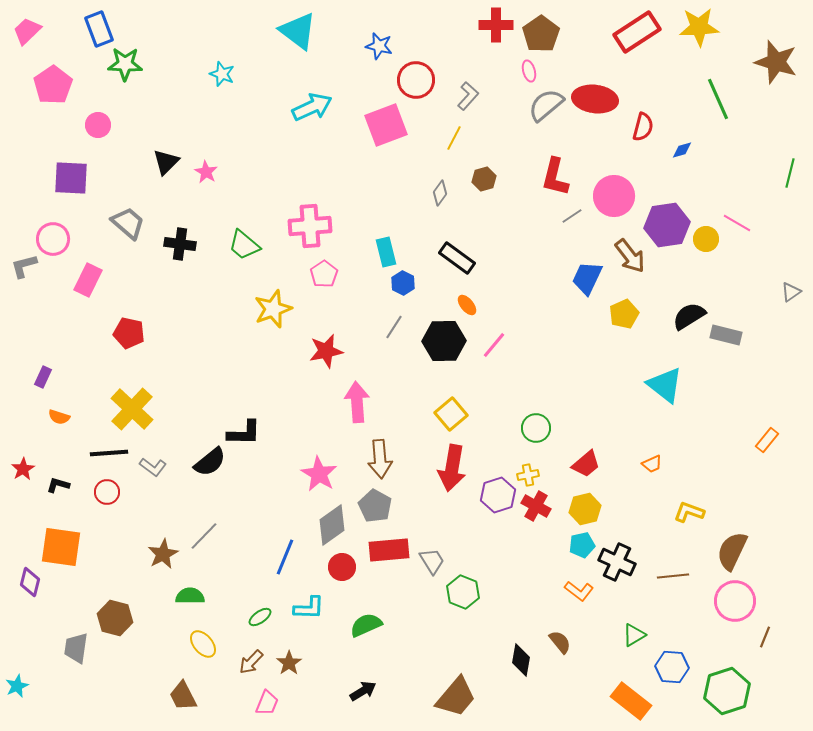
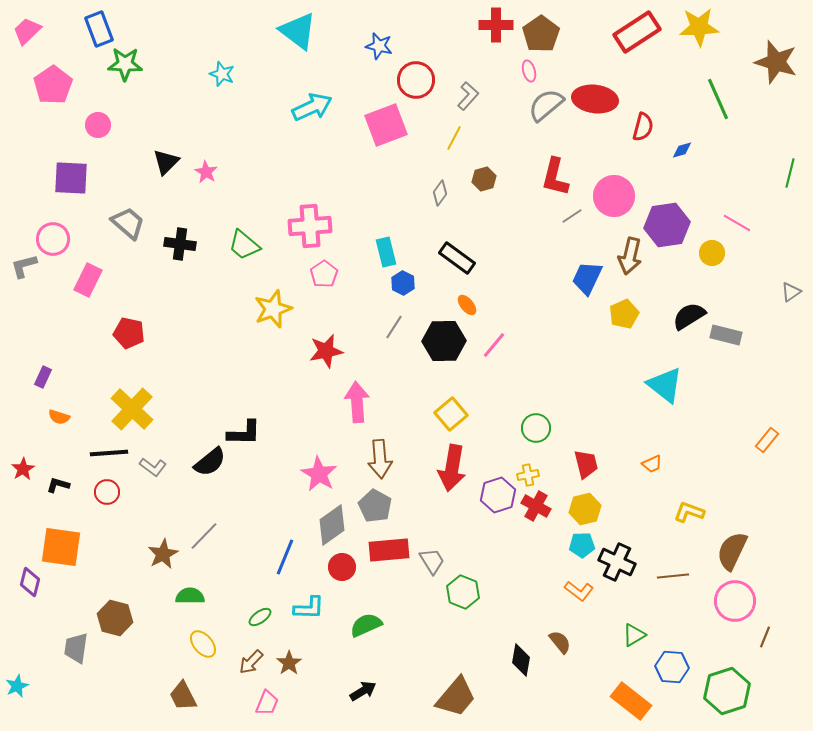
yellow circle at (706, 239): moved 6 px right, 14 px down
brown arrow at (630, 256): rotated 51 degrees clockwise
red trapezoid at (586, 464): rotated 64 degrees counterclockwise
cyan pentagon at (582, 545): rotated 10 degrees clockwise
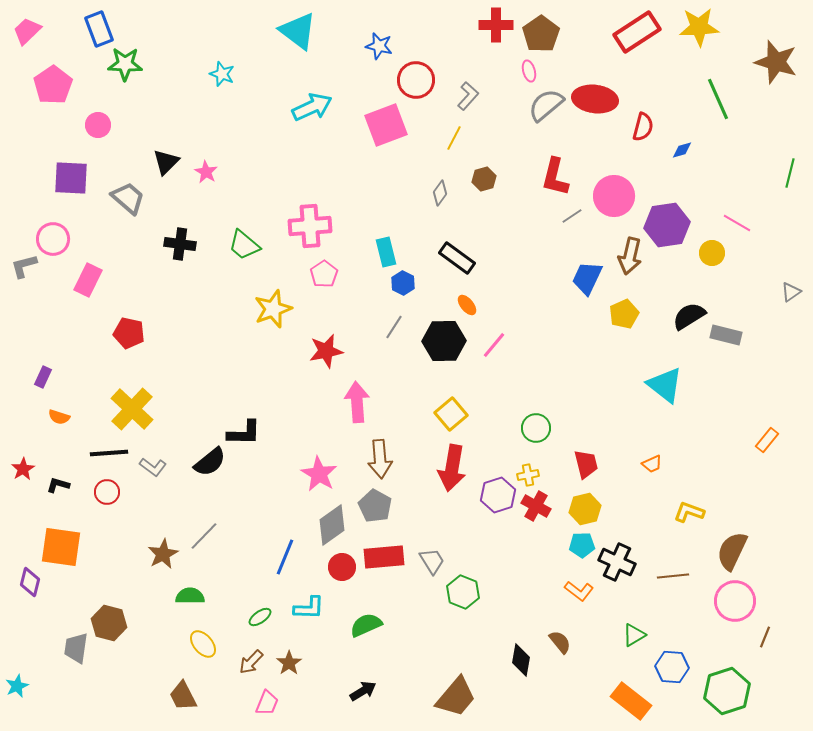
gray trapezoid at (128, 223): moved 25 px up
red rectangle at (389, 550): moved 5 px left, 7 px down
brown hexagon at (115, 618): moved 6 px left, 5 px down
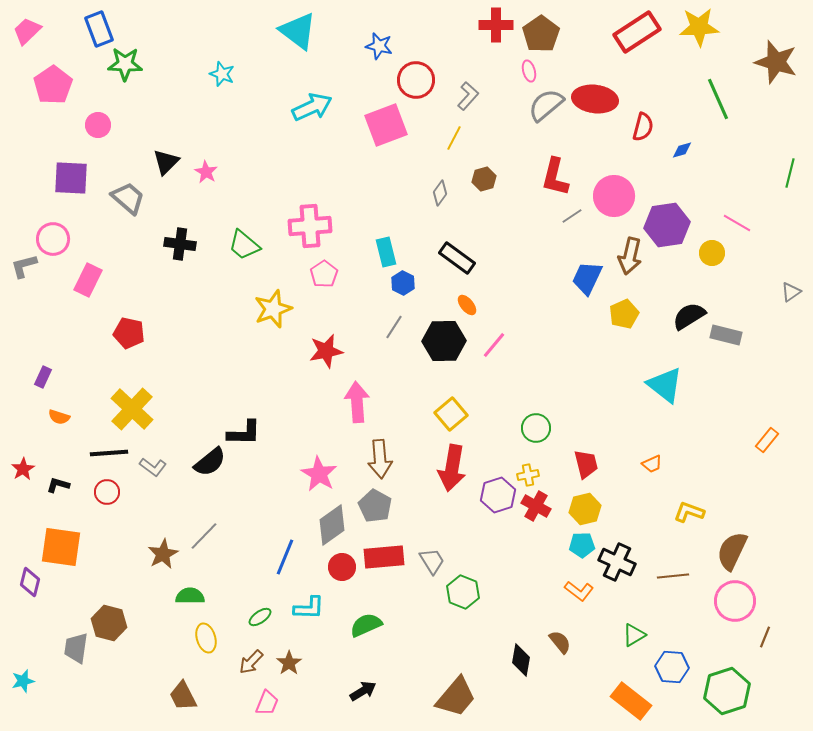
yellow ellipse at (203, 644): moved 3 px right, 6 px up; rotated 24 degrees clockwise
cyan star at (17, 686): moved 6 px right, 5 px up; rotated 10 degrees clockwise
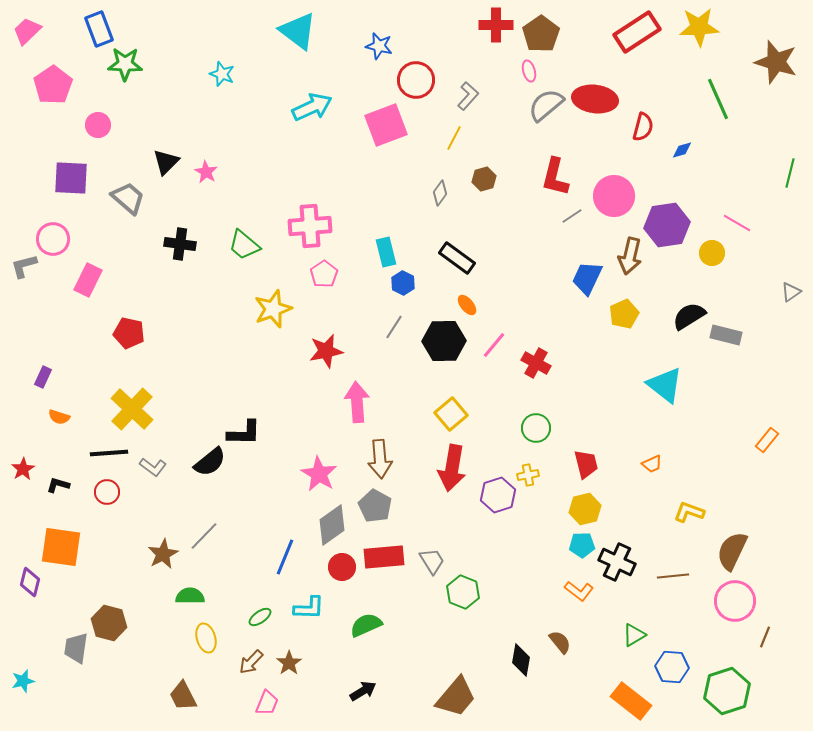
red cross at (536, 506): moved 143 px up
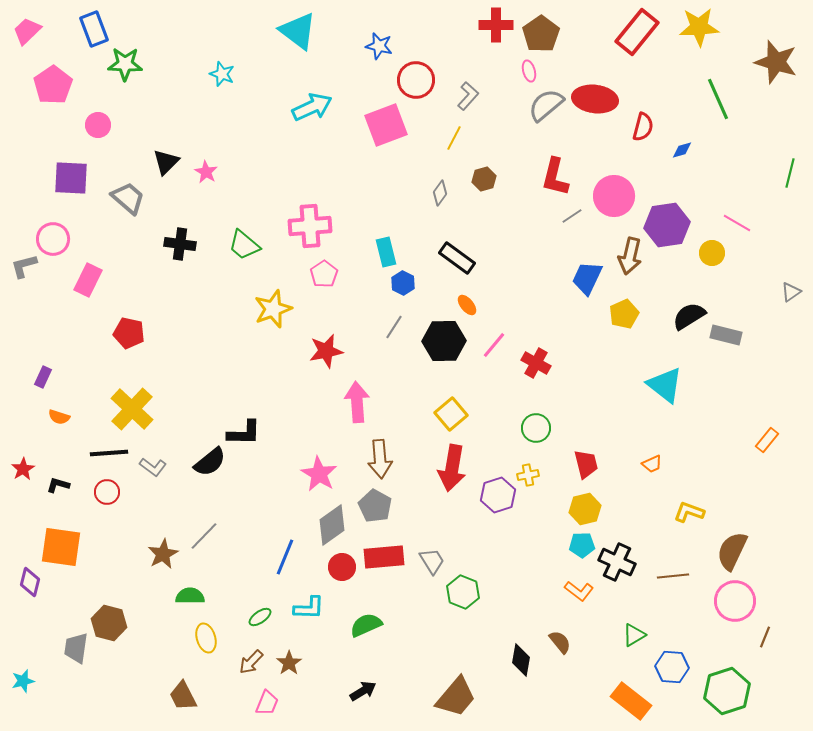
blue rectangle at (99, 29): moved 5 px left
red rectangle at (637, 32): rotated 18 degrees counterclockwise
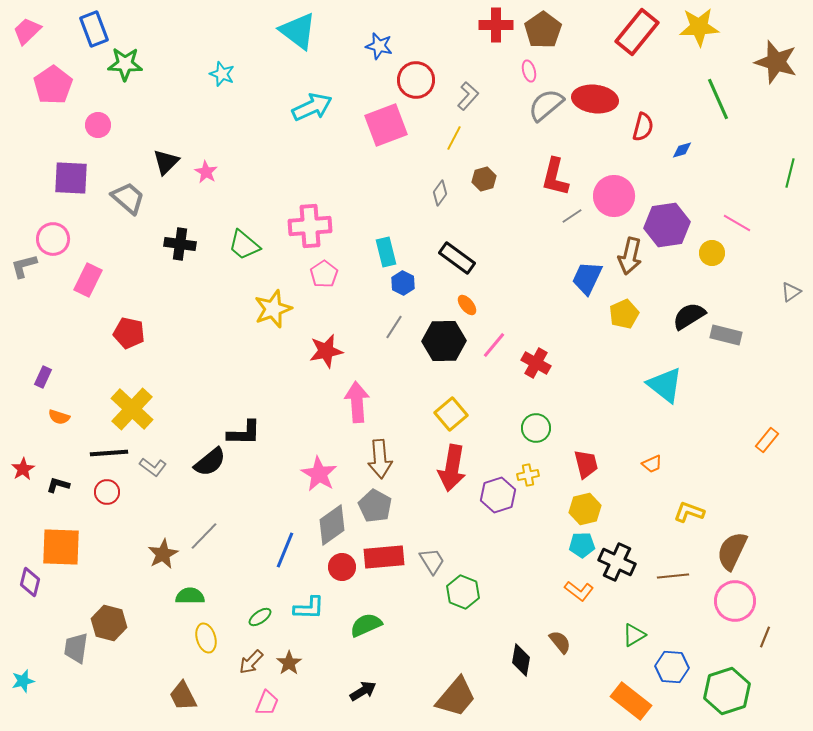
brown pentagon at (541, 34): moved 2 px right, 4 px up
orange square at (61, 547): rotated 6 degrees counterclockwise
blue line at (285, 557): moved 7 px up
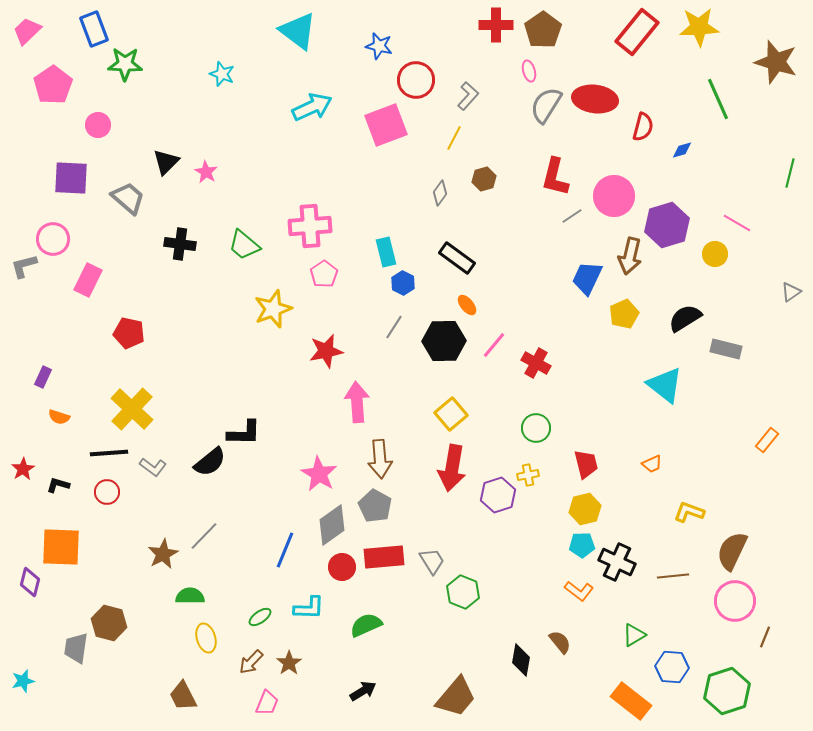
gray semicircle at (546, 105): rotated 18 degrees counterclockwise
purple hexagon at (667, 225): rotated 9 degrees counterclockwise
yellow circle at (712, 253): moved 3 px right, 1 px down
black semicircle at (689, 316): moved 4 px left, 2 px down
gray rectangle at (726, 335): moved 14 px down
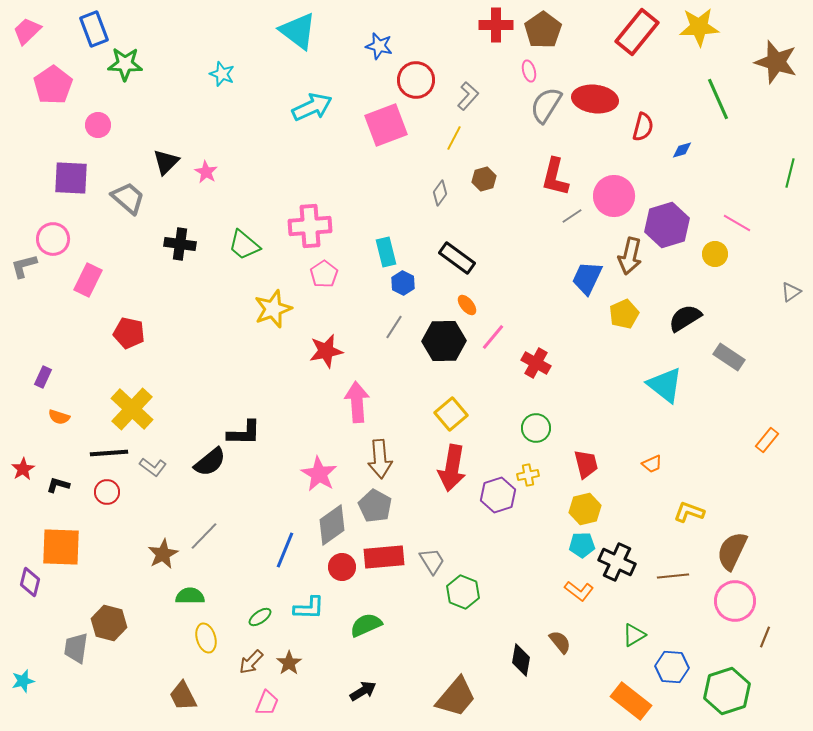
pink line at (494, 345): moved 1 px left, 8 px up
gray rectangle at (726, 349): moved 3 px right, 8 px down; rotated 20 degrees clockwise
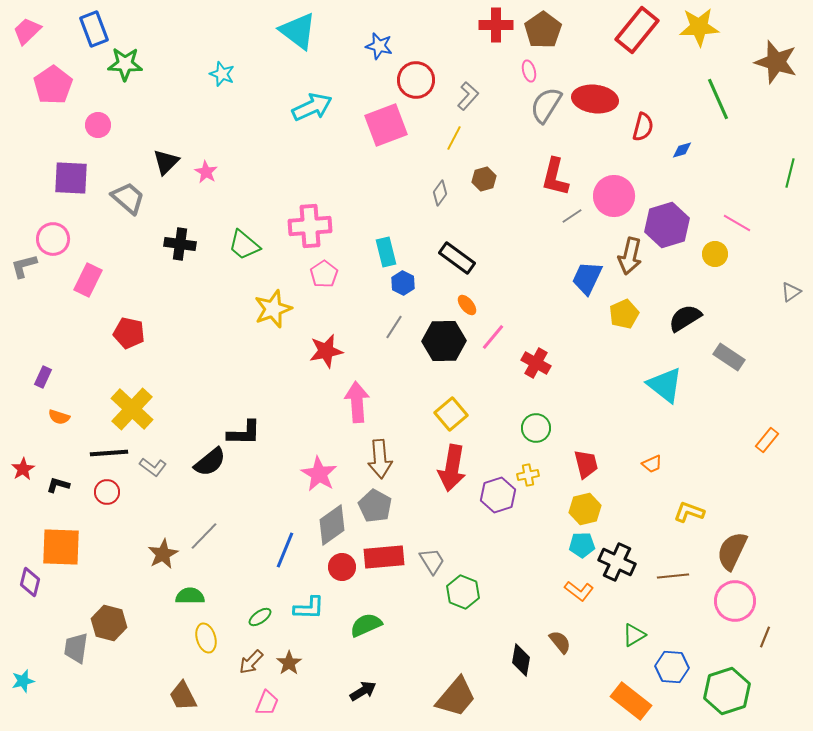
red rectangle at (637, 32): moved 2 px up
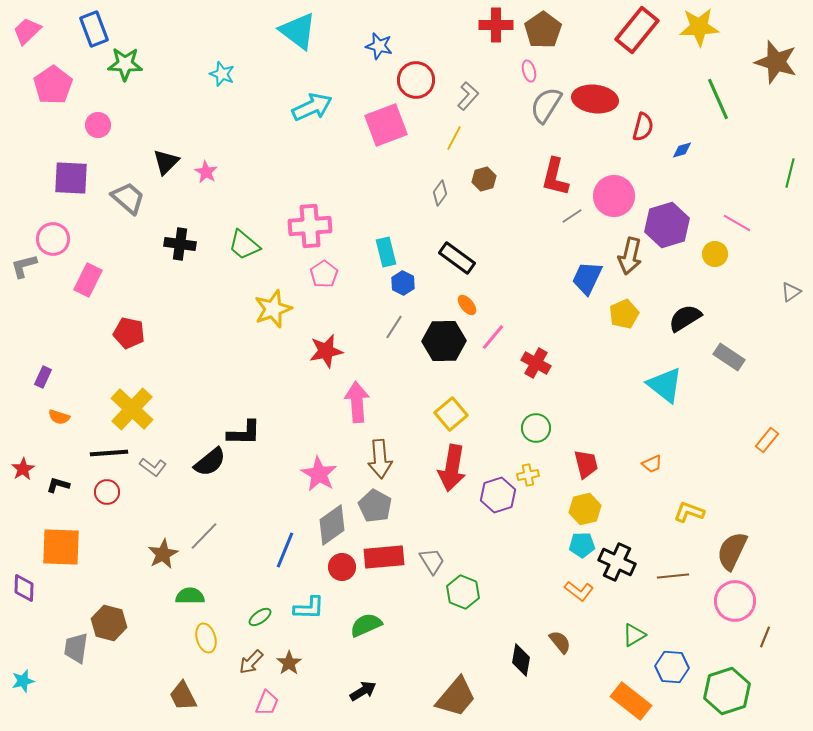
purple diamond at (30, 582): moved 6 px left, 6 px down; rotated 12 degrees counterclockwise
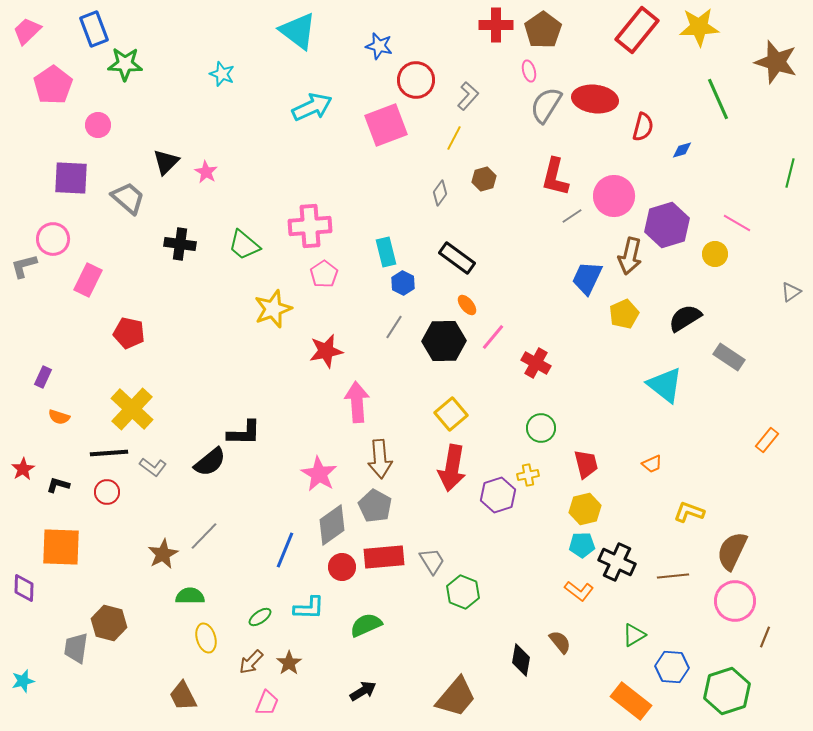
green circle at (536, 428): moved 5 px right
